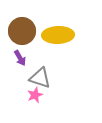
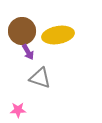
yellow ellipse: rotated 8 degrees counterclockwise
purple arrow: moved 8 px right, 6 px up
pink star: moved 17 px left, 15 px down; rotated 21 degrees clockwise
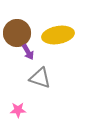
brown circle: moved 5 px left, 2 px down
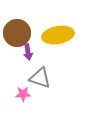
purple arrow: rotated 21 degrees clockwise
pink star: moved 5 px right, 16 px up
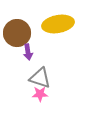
yellow ellipse: moved 11 px up
pink star: moved 17 px right
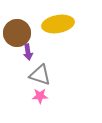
gray triangle: moved 3 px up
pink star: moved 2 px down
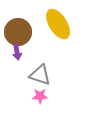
yellow ellipse: rotated 68 degrees clockwise
brown circle: moved 1 px right, 1 px up
purple arrow: moved 11 px left
